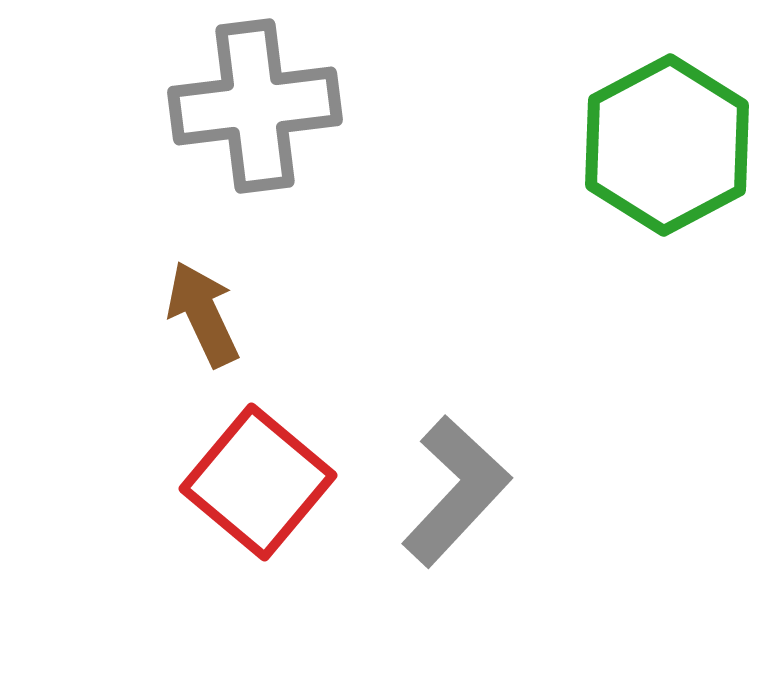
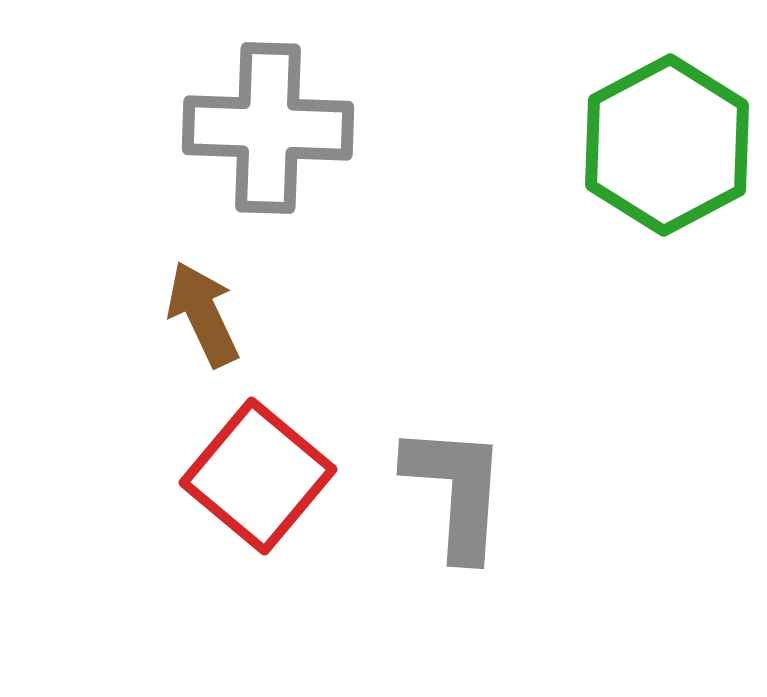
gray cross: moved 13 px right, 22 px down; rotated 9 degrees clockwise
red square: moved 6 px up
gray L-shape: rotated 39 degrees counterclockwise
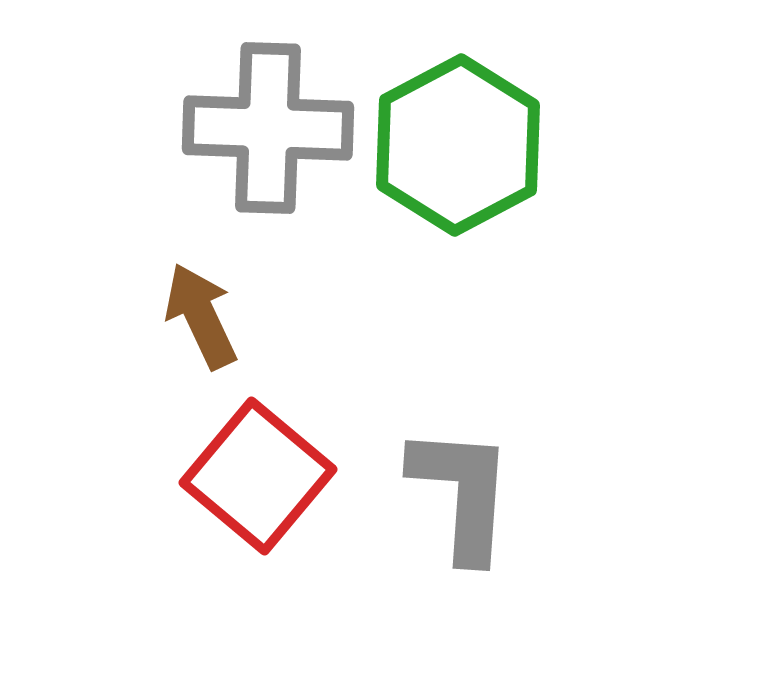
green hexagon: moved 209 px left
brown arrow: moved 2 px left, 2 px down
gray L-shape: moved 6 px right, 2 px down
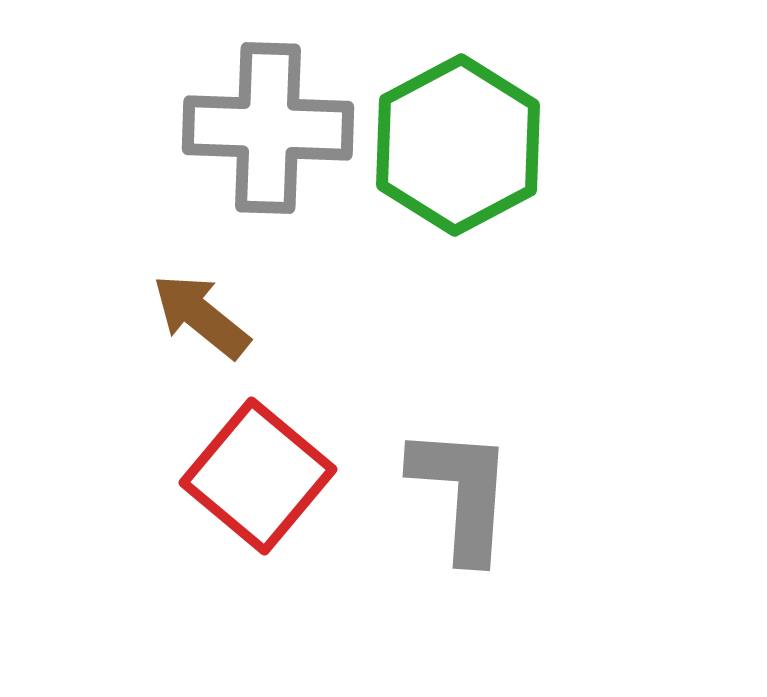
brown arrow: rotated 26 degrees counterclockwise
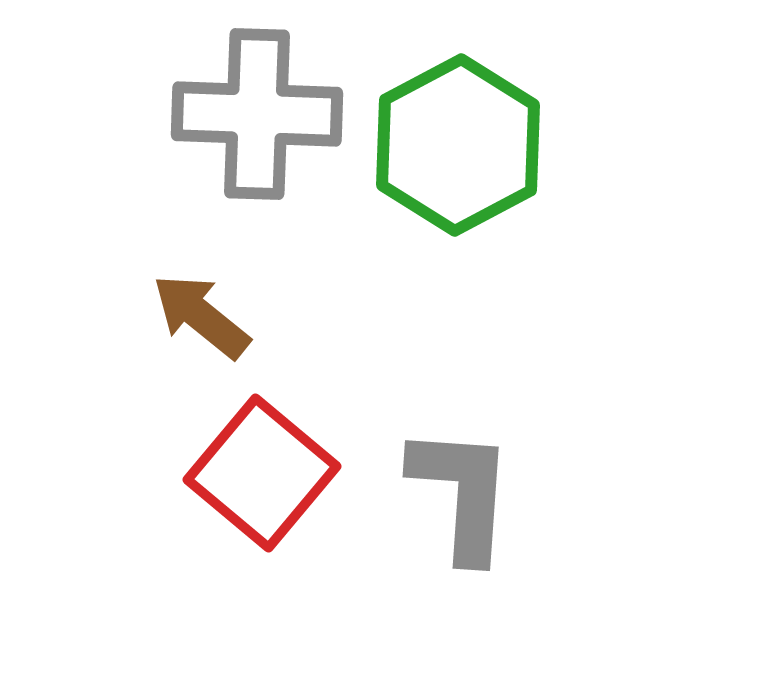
gray cross: moved 11 px left, 14 px up
red square: moved 4 px right, 3 px up
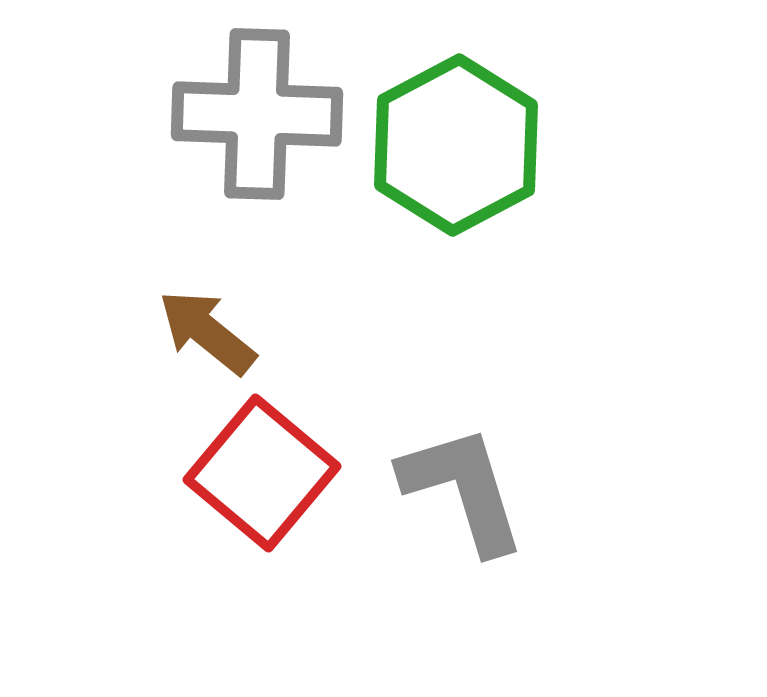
green hexagon: moved 2 px left
brown arrow: moved 6 px right, 16 px down
gray L-shape: moved 1 px right, 4 px up; rotated 21 degrees counterclockwise
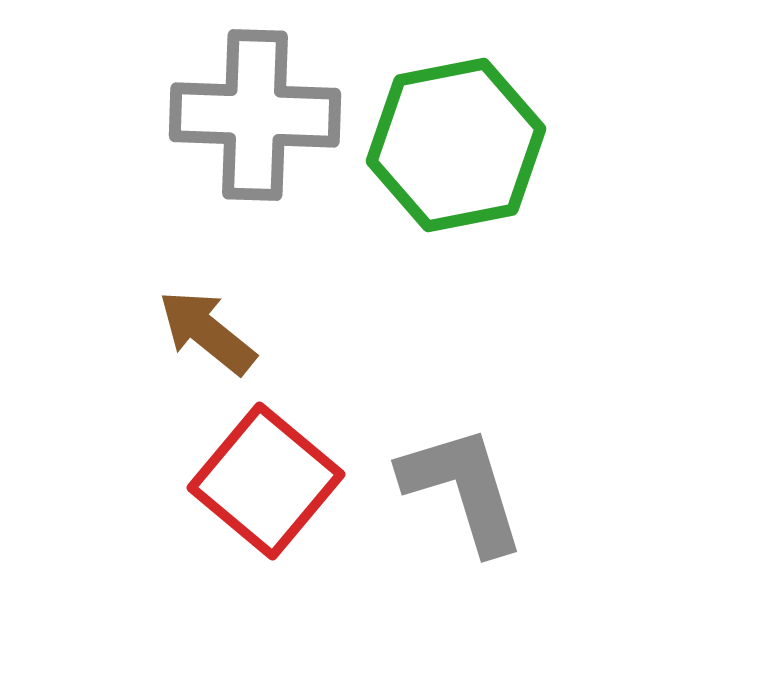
gray cross: moved 2 px left, 1 px down
green hexagon: rotated 17 degrees clockwise
red square: moved 4 px right, 8 px down
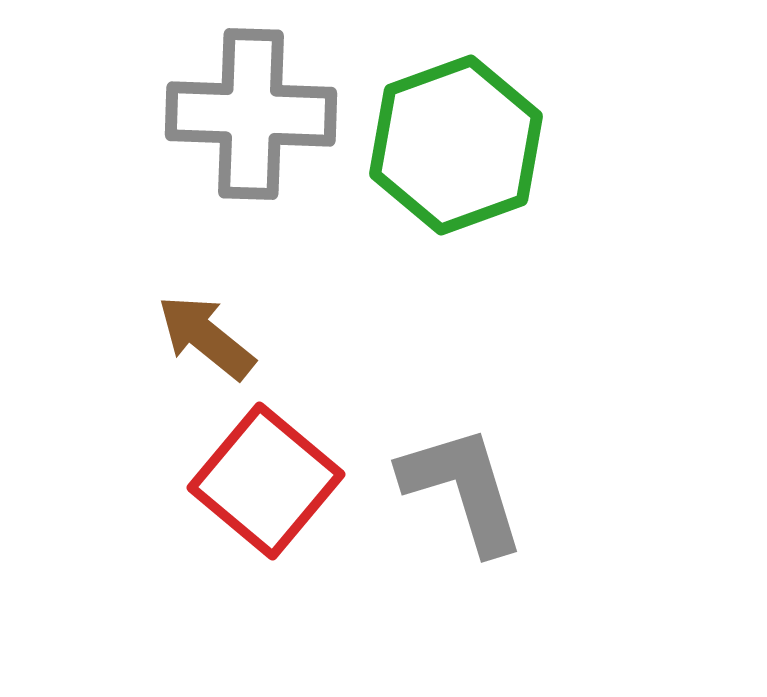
gray cross: moved 4 px left, 1 px up
green hexagon: rotated 9 degrees counterclockwise
brown arrow: moved 1 px left, 5 px down
